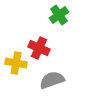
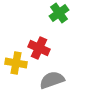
green cross: moved 2 px up
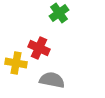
gray semicircle: rotated 30 degrees clockwise
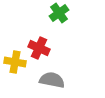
yellow cross: moved 1 px left, 1 px up
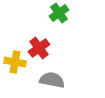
red cross: rotated 30 degrees clockwise
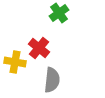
red cross: rotated 15 degrees counterclockwise
gray semicircle: rotated 85 degrees clockwise
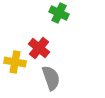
green cross: rotated 30 degrees counterclockwise
gray semicircle: moved 1 px left, 2 px up; rotated 25 degrees counterclockwise
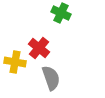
green cross: moved 2 px right
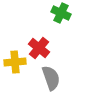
yellow cross: rotated 15 degrees counterclockwise
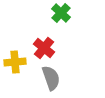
green cross: rotated 18 degrees clockwise
red cross: moved 5 px right
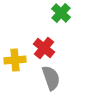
yellow cross: moved 2 px up
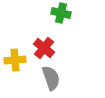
green cross: rotated 30 degrees counterclockwise
